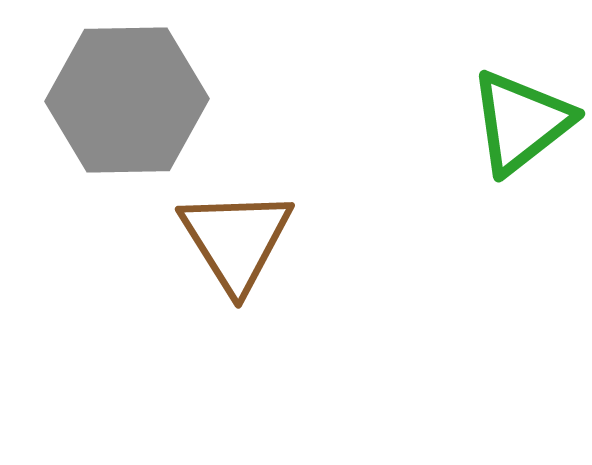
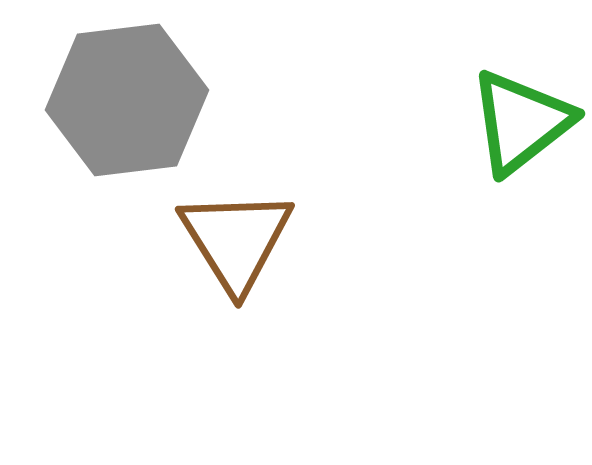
gray hexagon: rotated 6 degrees counterclockwise
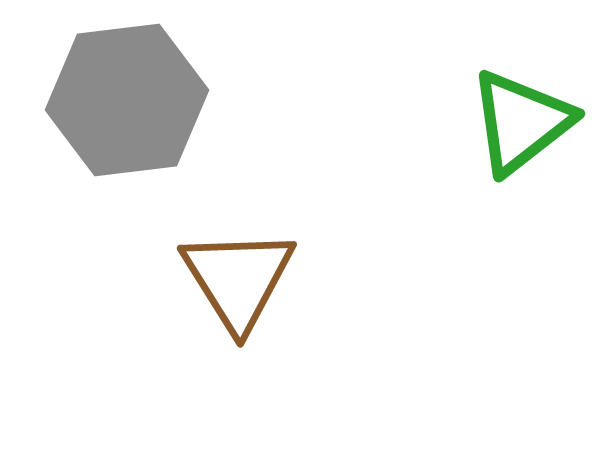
brown triangle: moved 2 px right, 39 px down
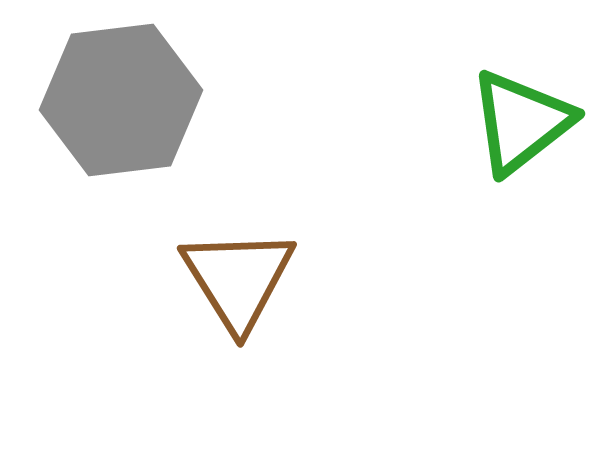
gray hexagon: moved 6 px left
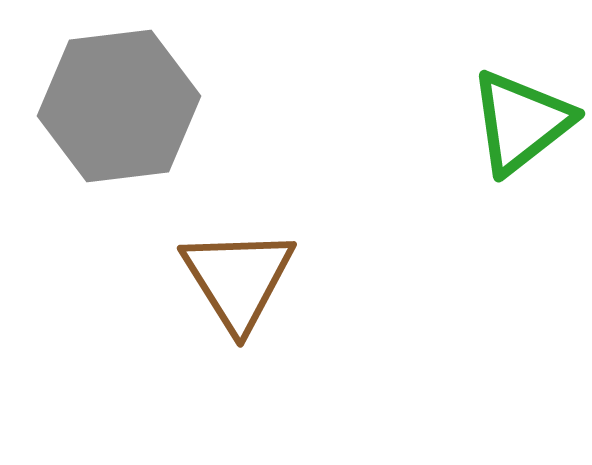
gray hexagon: moved 2 px left, 6 px down
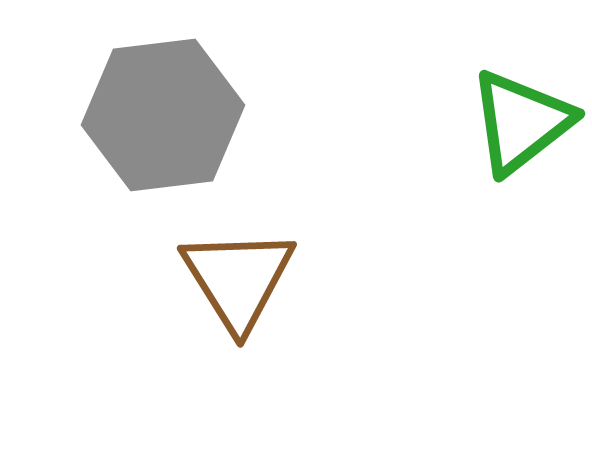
gray hexagon: moved 44 px right, 9 px down
